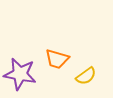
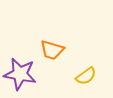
orange trapezoid: moved 5 px left, 9 px up
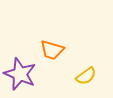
purple star: rotated 12 degrees clockwise
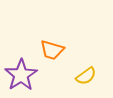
purple star: moved 1 px right, 1 px down; rotated 16 degrees clockwise
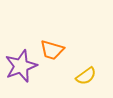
purple star: moved 9 px up; rotated 12 degrees clockwise
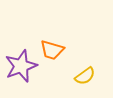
yellow semicircle: moved 1 px left
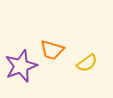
yellow semicircle: moved 2 px right, 13 px up
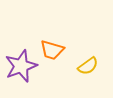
yellow semicircle: moved 1 px right, 3 px down
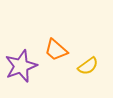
orange trapezoid: moved 4 px right; rotated 25 degrees clockwise
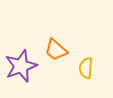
yellow semicircle: moved 2 px left, 2 px down; rotated 130 degrees clockwise
